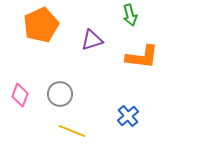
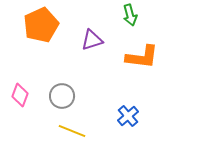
gray circle: moved 2 px right, 2 px down
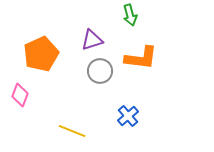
orange pentagon: moved 29 px down
orange L-shape: moved 1 px left, 1 px down
gray circle: moved 38 px right, 25 px up
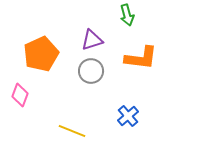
green arrow: moved 3 px left
gray circle: moved 9 px left
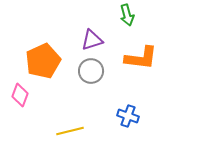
orange pentagon: moved 2 px right, 7 px down
blue cross: rotated 30 degrees counterclockwise
yellow line: moved 2 px left; rotated 36 degrees counterclockwise
